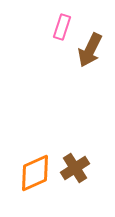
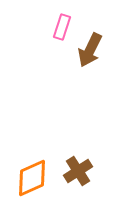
brown cross: moved 3 px right, 3 px down
orange diamond: moved 3 px left, 5 px down
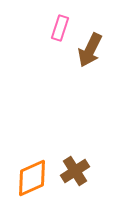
pink rectangle: moved 2 px left, 1 px down
brown cross: moved 3 px left
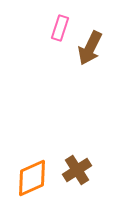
brown arrow: moved 2 px up
brown cross: moved 2 px right, 1 px up
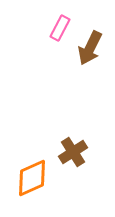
pink rectangle: rotated 10 degrees clockwise
brown cross: moved 4 px left, 18 px up
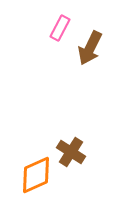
brown cross: moved 2 px left; rotated 24 degrees counterclockwise
orange diamond: moved 4 px right, 3 px up
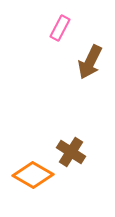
brown arrow: moved 14 px down
orange diamond: moved 3 px left; rotated 54 degrees clockwise
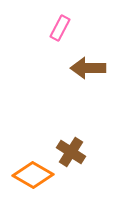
brown arrow: moved 2 px left, 6 px down; rotated 64 degrees clockwise
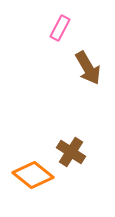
brown arrow: rotated 120 degrees counterclockwise
orange diamond: rotated 9 degrees clockwise
